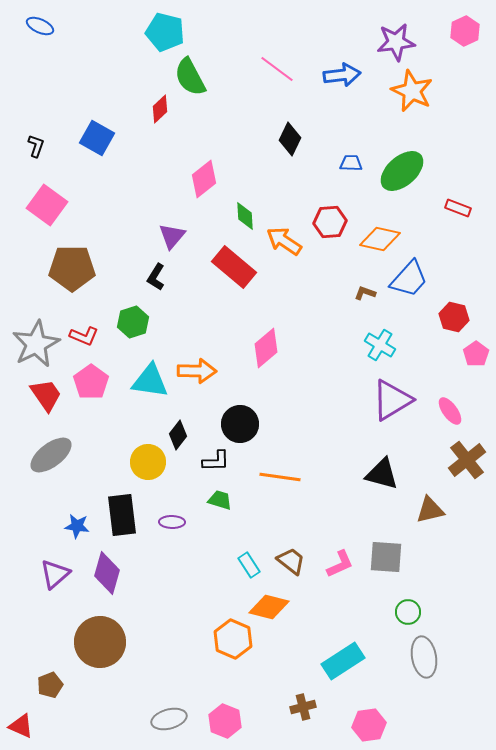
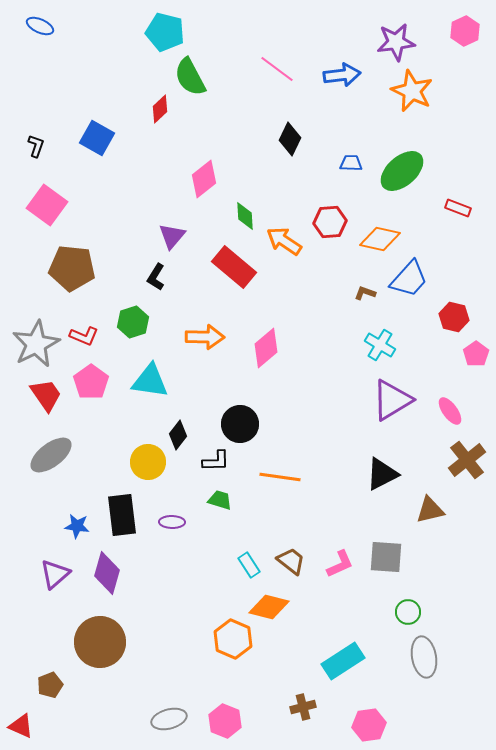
brown pentagon at (72, 268): rotated 6 degrees clockwise
orange arrow at (197, 371): moved 8 px right, 34 px up
black triangle at (382, 474): rotated 42 degrees counterclockwise
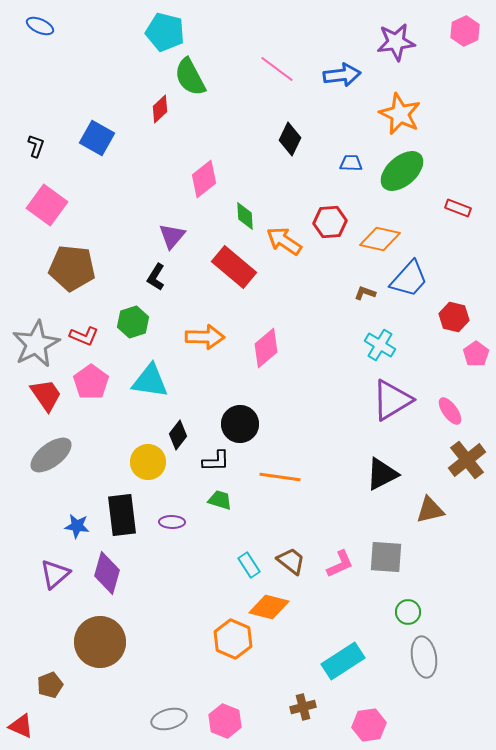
orange star at (412, 91): moved 12 px left, 23 px down
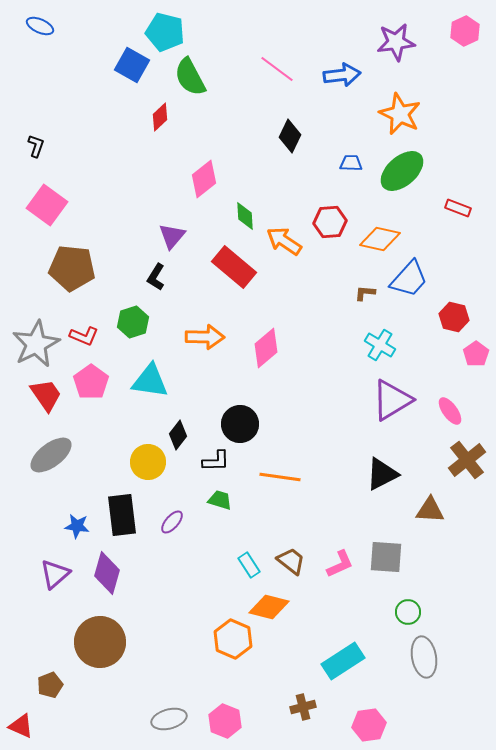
red diamond at (160, 109): moved 8 px down
blue square at (97, 138): moved 35 px right, 73 px up
black diamond at (290, 139): moved 3 px up
brown L-shape at (365, 293): rotated 15 degrees counterclockwise
brown triangle at (430, 510): rotated 16 degrees clockwise
purple ellipse at (172, 522): rotated 50 degrees counterclockwise
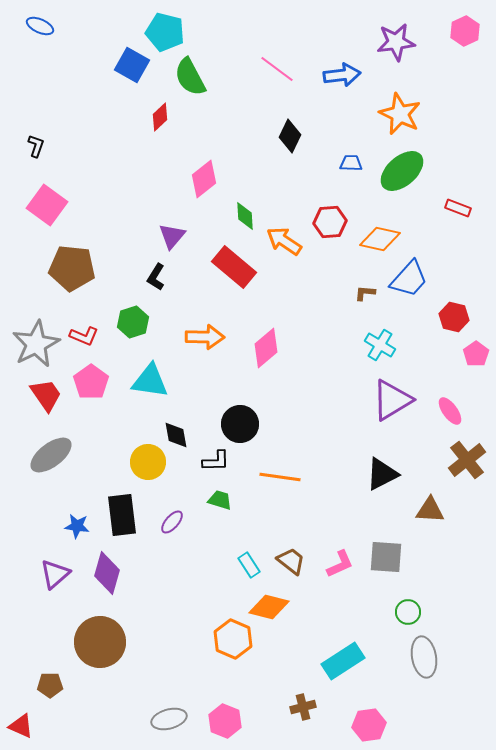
black diamond at (178, 435): moved 2 px left; rotated 48 degrees counterclockwise
brown pentagon at (50, 685): rotated 20 degrees clockwise
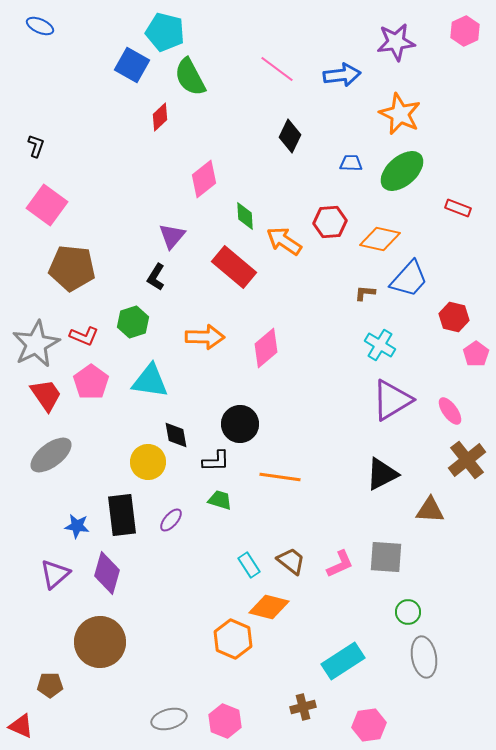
purple ellipse at (172, 522): moved 1 px left, 2 px up
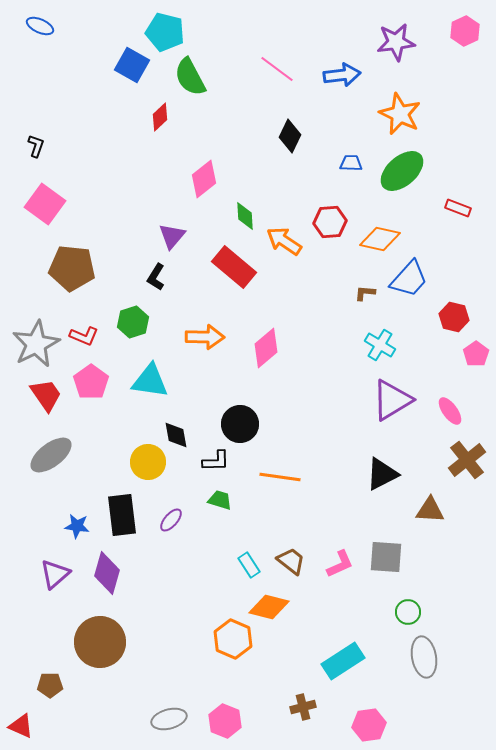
pink square at (47, 205): moved 2 px left, 1 px up
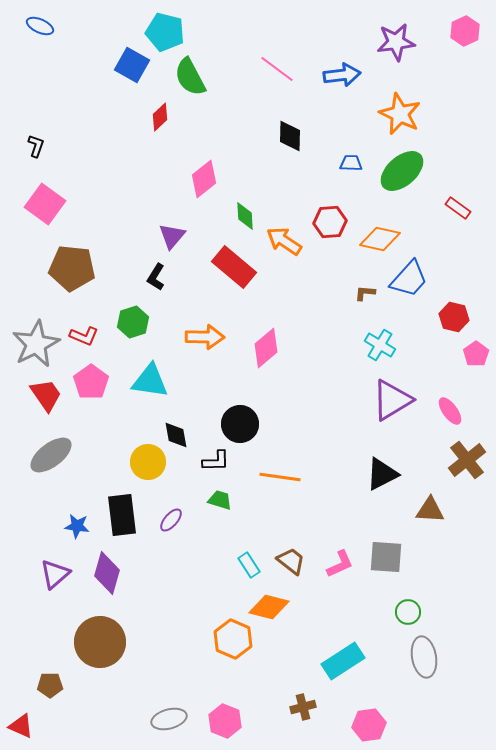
black diamond at (290, 136): rotated 24 degrees counterclockwise
red rectangle at (458, 208): rotated 15 degrees clockwise
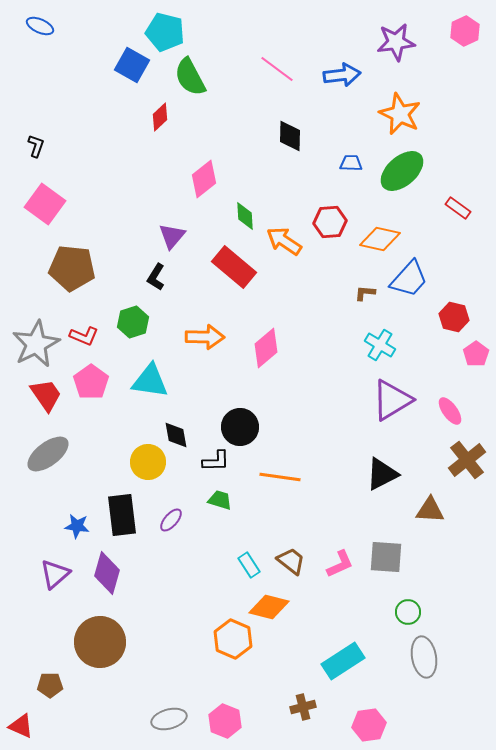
black circle at (240, 424): moved 3 px down
gray ellipse at (51, 455): moved 3 px left, 1 px up
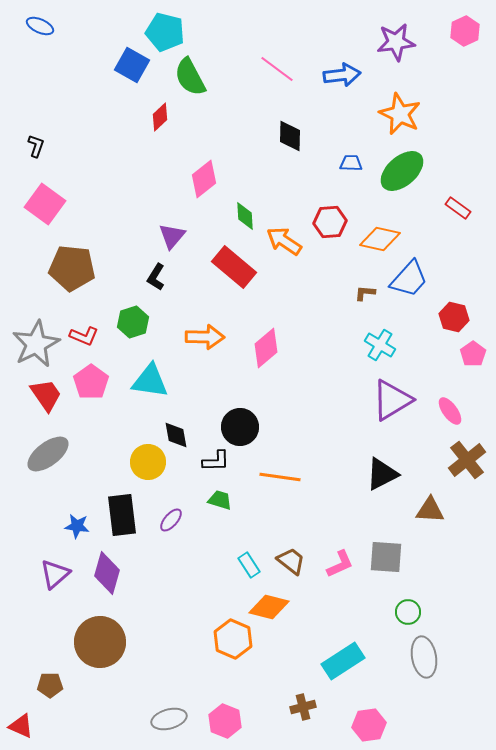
pink pentagon at (476, 354): moved 3 px left
